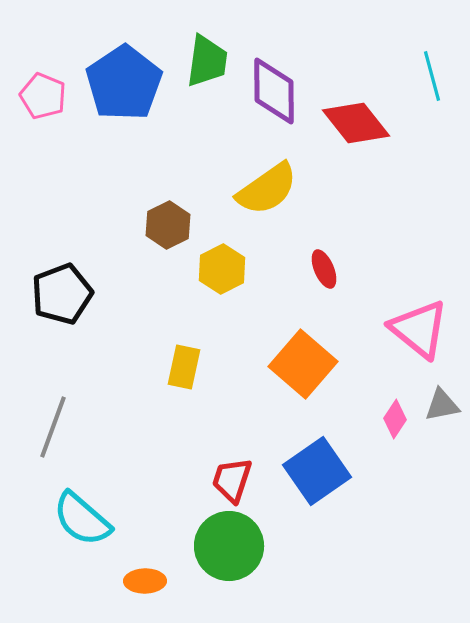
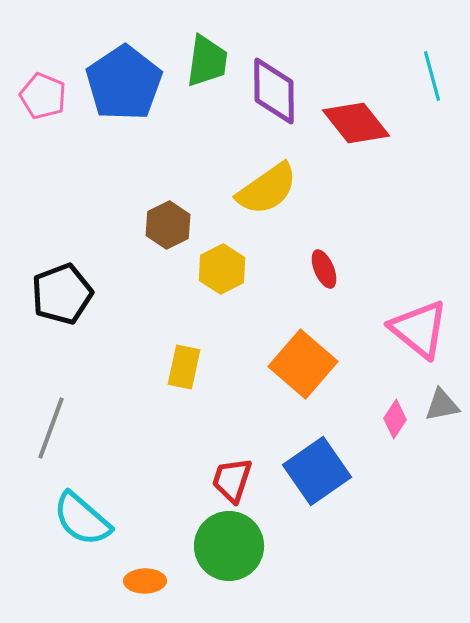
gray line: moved 2 px left, 1 px down
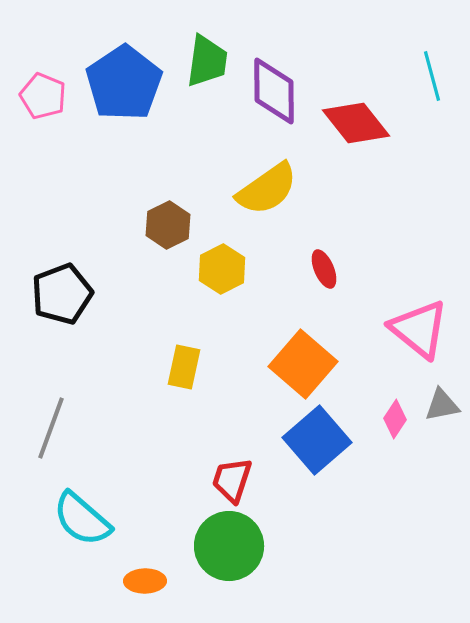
blue square: moved 31 px up; rotated 6 degrees counterclockwise
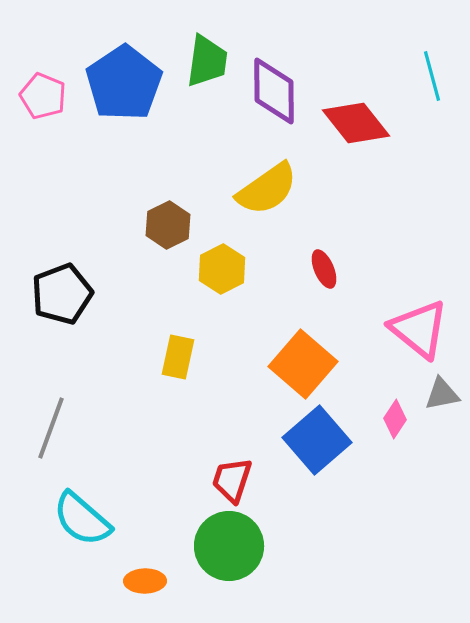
yellow rectangle: moved 6 px left, 10 px up
gray triangle: moved 11 px up
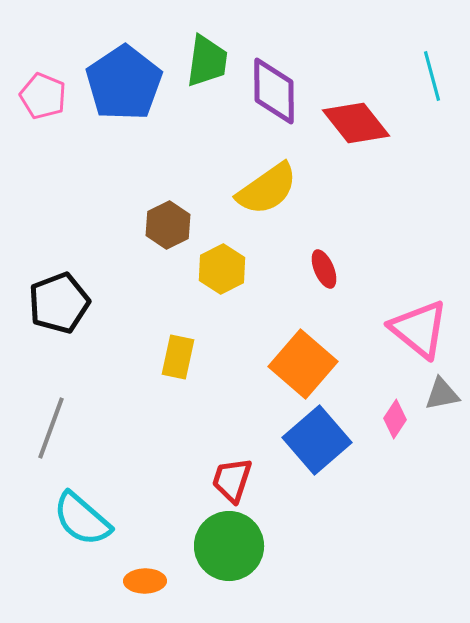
black pentagon: moved 3 px left, 9 px down
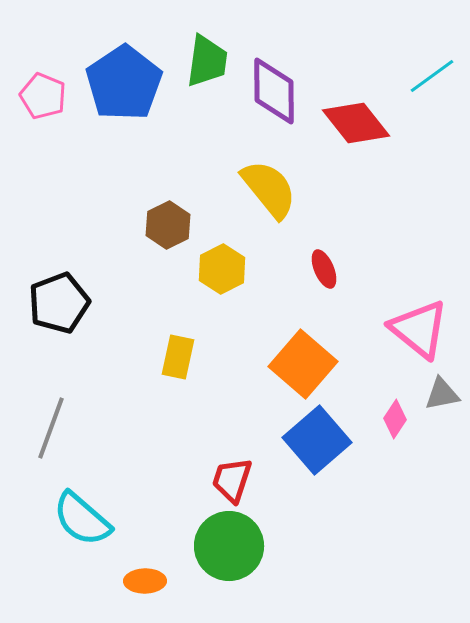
cyan line: rotated 69 degrees clockwise
yellow semicircle: moved 2 px right; rotated 94 degrees counterclockwise
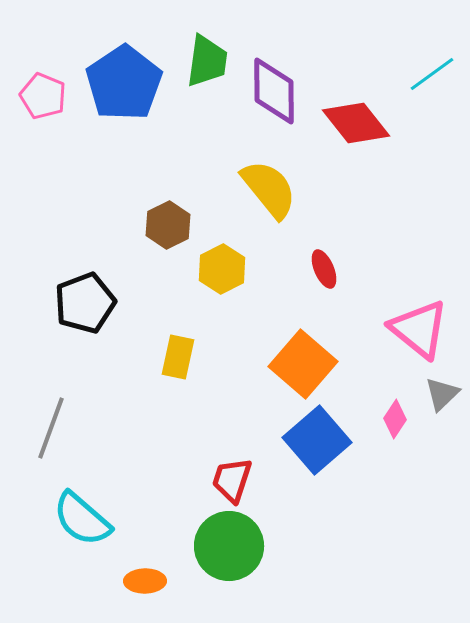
cyan line: moved 2 px up
black pentagon: moved 26 px right
gray triangle: rotated 33 degrees counterclockwise
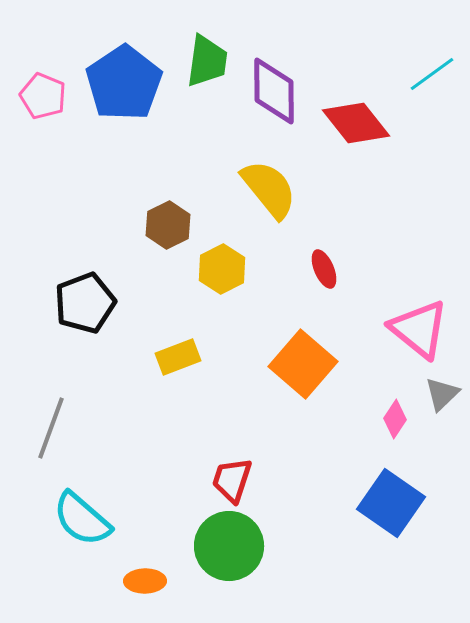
yellow rectangle: rotated 57 degrees clockwise
blue square: moved 74 px right, 63 px down; rotated 14 degrees counterclockwise
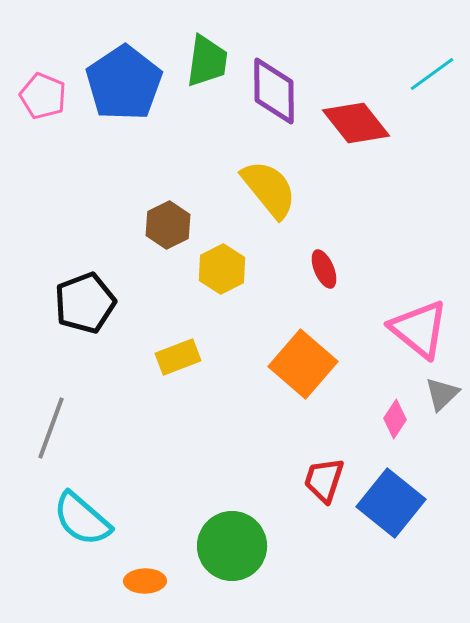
red trapezoid: moved 92 px right
blue square: rotated 4 degrees clockwise
green circle: moved 3 px right
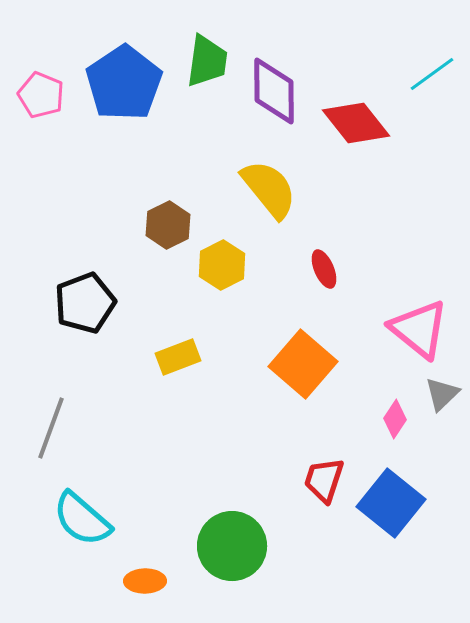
pink pentagon: moved 2 px left, 1 px up
yellow hexagon: moved 4 px up
